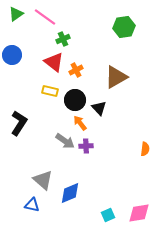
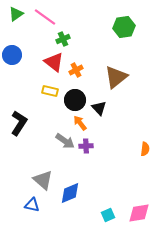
brown triangle: rotated 10 degrees counterclockwise
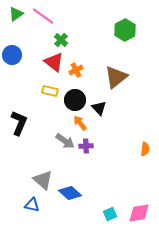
pink line: moved 2 px left, 1 px up
green hexagon: moved 1 px right, 3 px down; rotated 20 degrees counterclockwise
green cross: moved 2 px left, 1 px down; rotated 24 degrees counterclockwise
black L-shape: rotated 10 degrees counterclockwise
blue diamond: rotated 65 degrees clockwise
cyan square: moved 2 px right, 1 px up
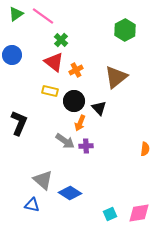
black circle: moved 1 px left, 1 px down
orange arrow: rotated 119 degrees counterclockwise
blue diamond: rotated 10 degrees counterclockwise
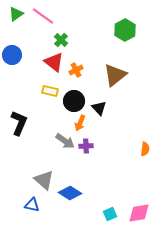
brown triangle: moved 1 px left, 2 px up
gray triangle: moved 1 px right
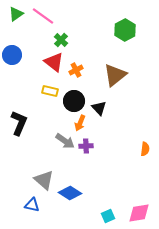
cyan square: moved 2 px left, 2 px down
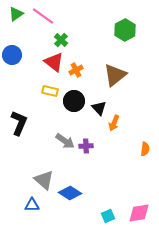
orange arrow: moved 34 px right
blue triangle: rotated 14 degrees counterclockwise
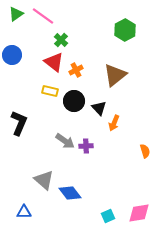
orange semicircle: moved 2 px down; rotated 24 degrees counterclockwise
blue diamond: rotated 20 degrees clockwise
blue triangle: moved 8 px left, 7 px down
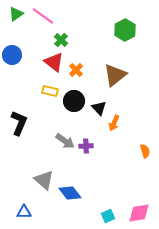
orange cross: rotated 16 degrees counterclockwise
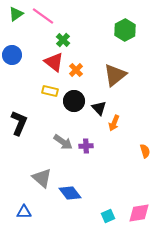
green cross: moved 2 px right
gray arrow: moved 2 px left, 1 px down
gray triangle: moved 2 px left, 2 px up
